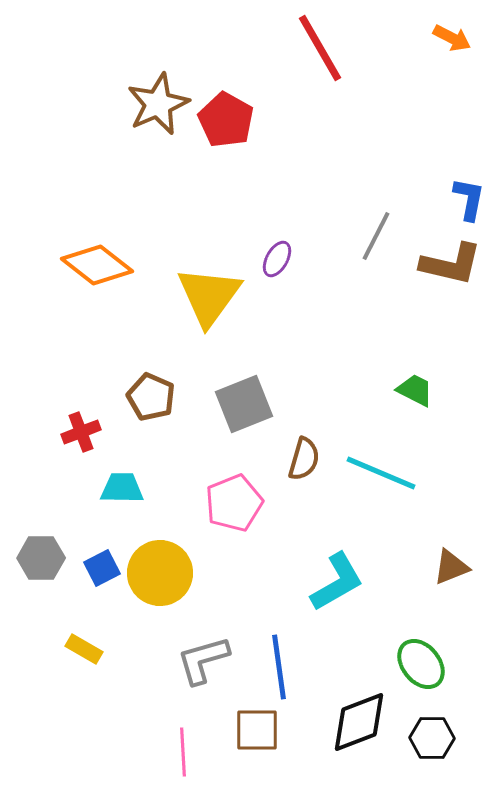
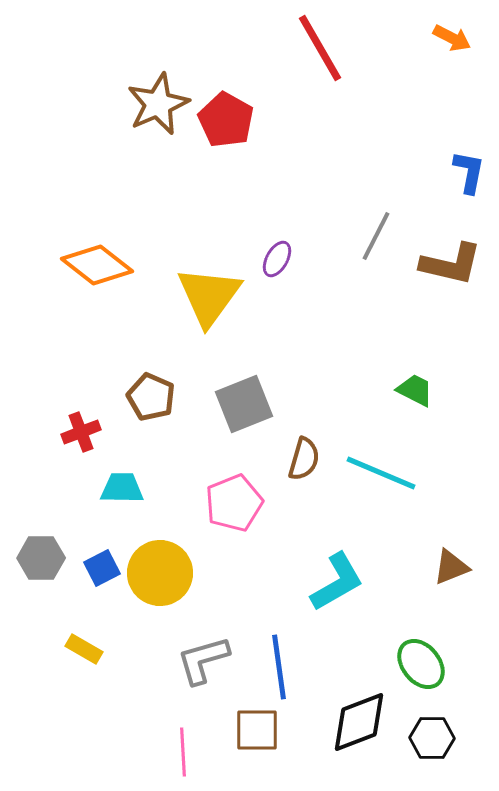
blue L-shape: moved 27 px up
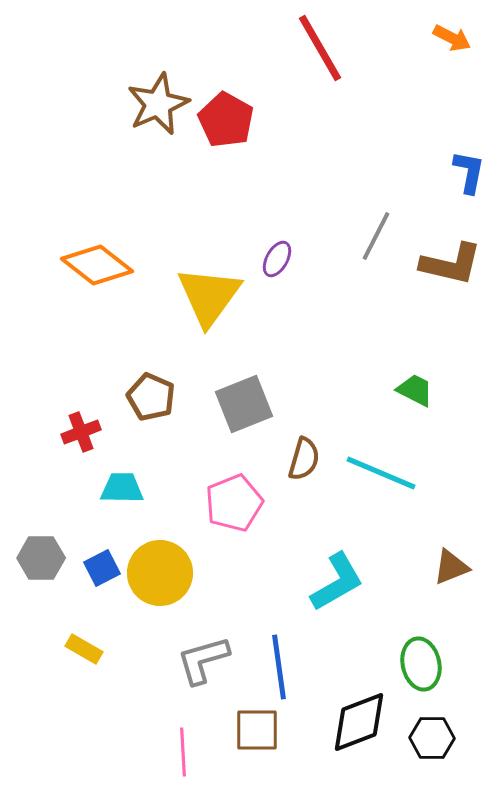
green ellipse: rotated 27 degrees clockwise
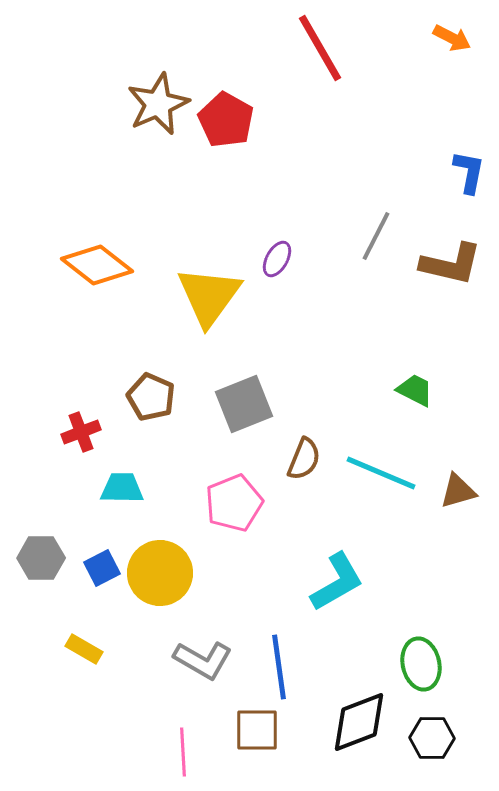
brown semicircle: rotated 6 degrees clockwise
brown triangle: moved 7 px right, 76 px up; rotated 6 degrees clockwise
gray L-shape: rotated 134 degrees counterclockwise
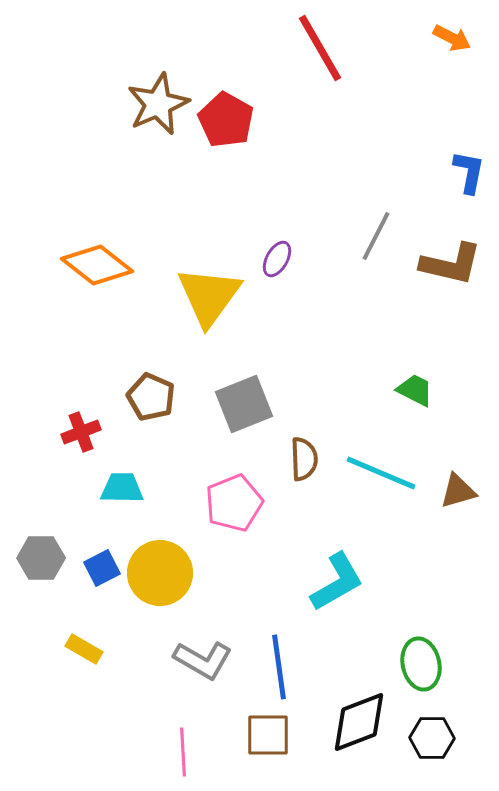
brown semicircle: rotated 24 degrees counterclockwise
brown square: moved 11 px right, 5 px down
